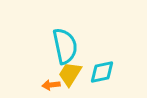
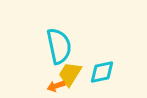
cyan semicircle: moved 6 px left
orange arrow: moved 5 px right, 1 px down; rotated 12 degrees counterclockwise
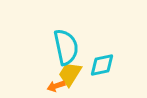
cyan semicircle: moved 7 px right, 1 px down
cyan diamond: moved 7 px up
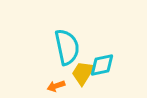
cyan semicircle: moved 1 px right
yellow trapezoid: moved 13 px right, 1 px up
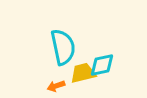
cyan semicircle: moved 4 px left
yellow trapezoid: rotated 44 degrees clockwise
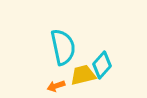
cyan diamond: rotated 36 degrees counterclockwise
yellow trapezoid: moved 2 px down
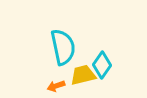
cyan diamond: rotated 8 degrees counterclockwise
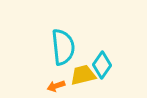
cyan semicircle: rotated 6 degrees clockwise
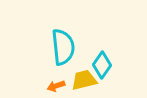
yellow trapezoid: moved 1 px right, 5 px down
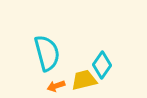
cyan semicircle: moved 16 px left, 6 px down; rotated 9 degrees counterclockwise
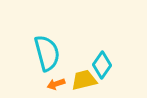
orange arrow: moved 2 px up
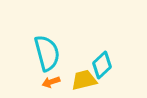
cyan diamond: rotated 12 degrees clockwise
orange arrow: moved 5 px left, 2 px up
